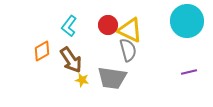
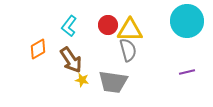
yellow triangle: rotated 24 degrees counterclockwise
orange diamond: moved 4 px left, 2 px up
purple line: moved 2 px left
gray trapezoid: moved 1 px right, 4 px down
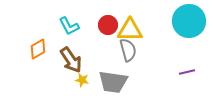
cyan circle: moved 2 px right
cyan L-shape: rotated 65 degrees counterclockwise
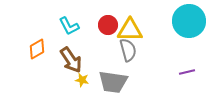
orange diamond: moved 1 px left
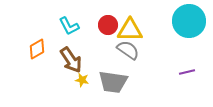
gray semicircle: rotated 40 degrees counterclockwise
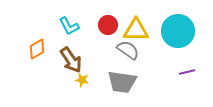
cyan circle: moved 11 px left, 10 px down
yellow triangle: moved 6 px right
gray trapezoid: moved 9 px right
